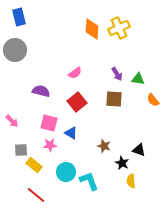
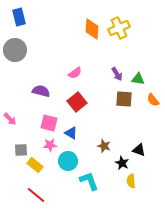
brown square: moved 10 px right
pink arrow: moved 2 px left, 2 px up
yellow rectangle: moved 1 px right
cyan circle: moved 2 px right, 11 px up
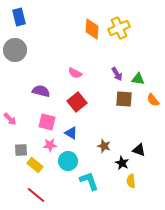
pink semicircle: rotated 64 degrees clockwise
pink square: moved 2 px left, 1 px up
